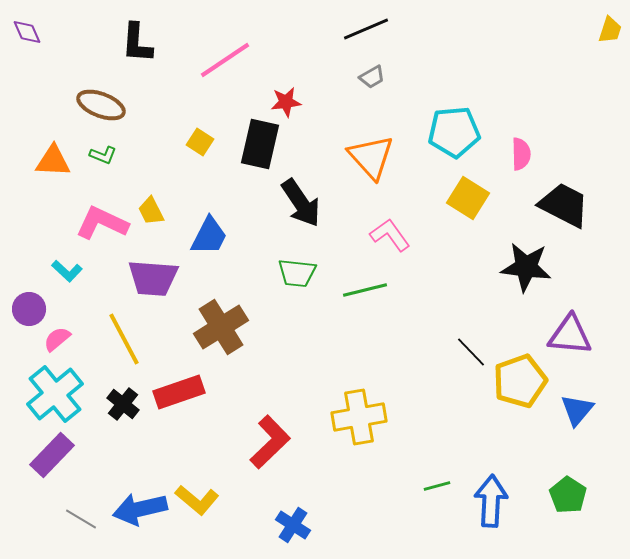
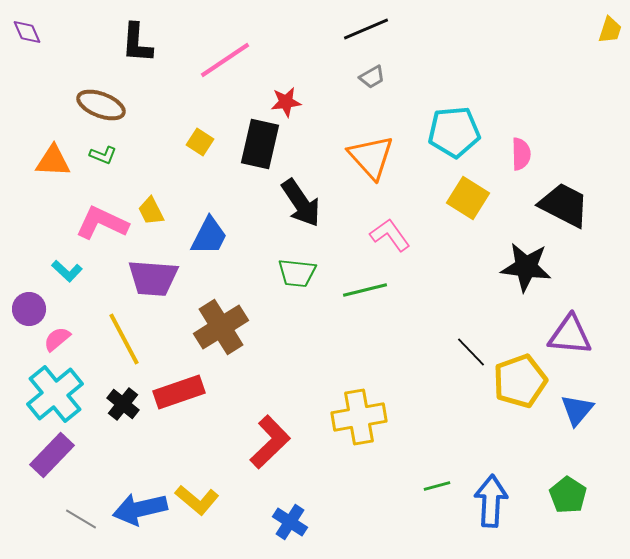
blue cross at (293, 525): moved 3 px left, 3 px up
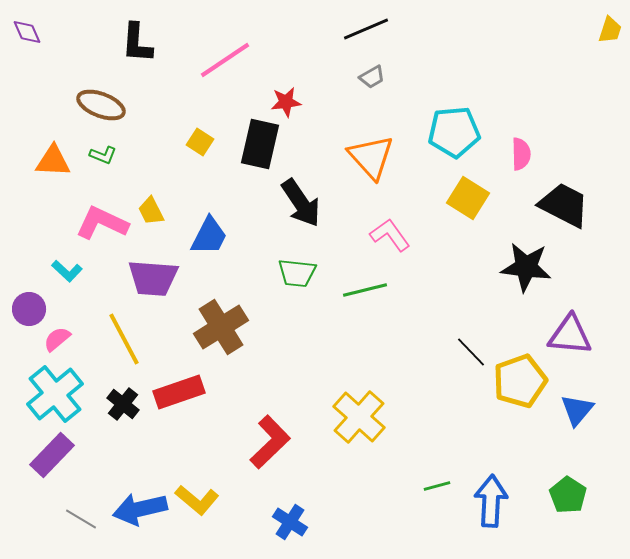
yellow cross at (359, 417): rotated 38 degrees counterclockwise
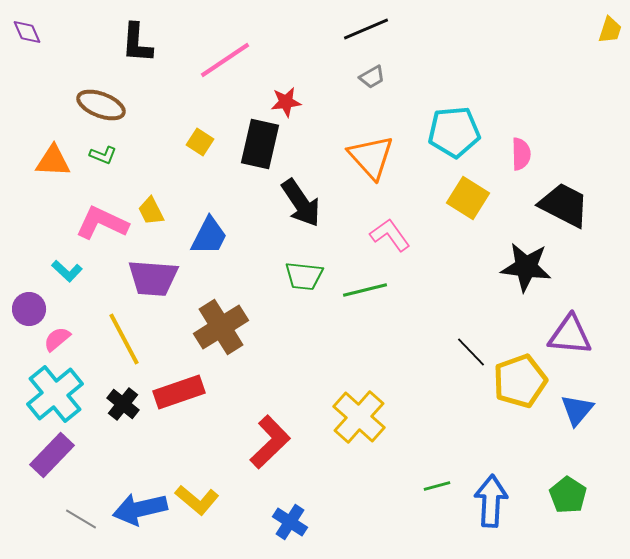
green trapezoid at (297, 273): moved 7 px right, 3 px down
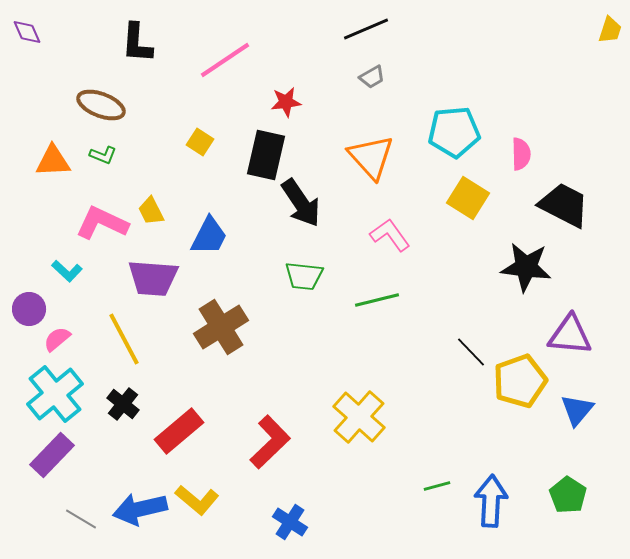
black rectangle at (260, 144): moved 6 px right, 11 px down
orange triangle at (53, 161): rotated 6 degrees counterclockwise
green line at (365, 290): moved 12 px right, 10 px down
red rectangle at (179, 392): moved 39 px down; rotated 21 degrees counterclockwise
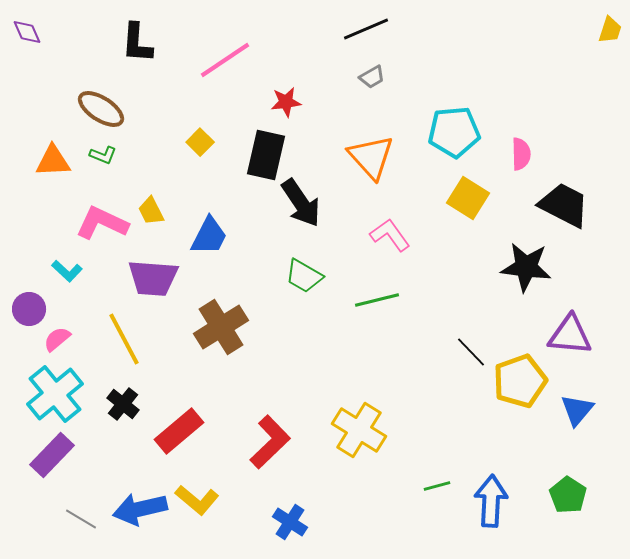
brown ellipse at (101, 105): moved 4 px down; rotated 12 degrees clockwise
yellow square at (200, 142): rotated 12 degrees clockwise
green trapezoid at (304, 276): rotated 24 degrees clockwise
yellow cross at (359, 417): moved 13 px down; rotated 10 degrees counterclockwise
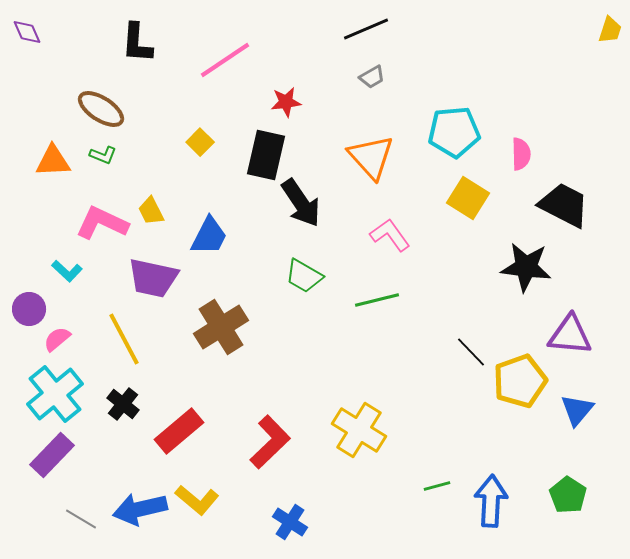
purple trapezoid at (153, 278): rotated 8 degrees clockwise
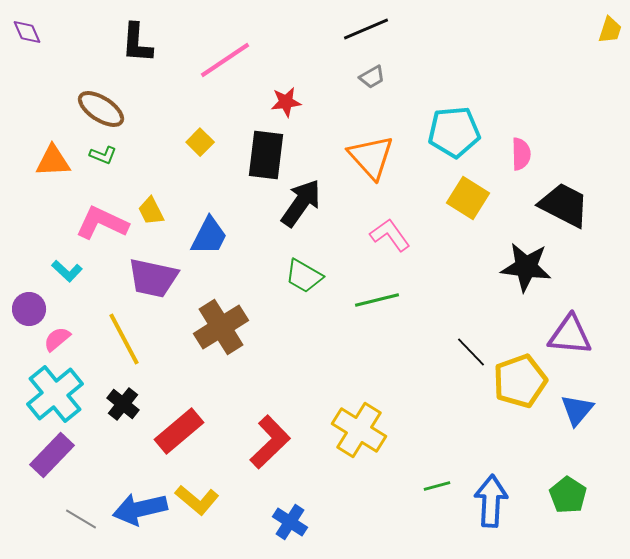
black rectangle at (266, 155): rotated 6 degrees counterclockwise
black arrow at (301, 203): rotated 111 degrees counterclockwise
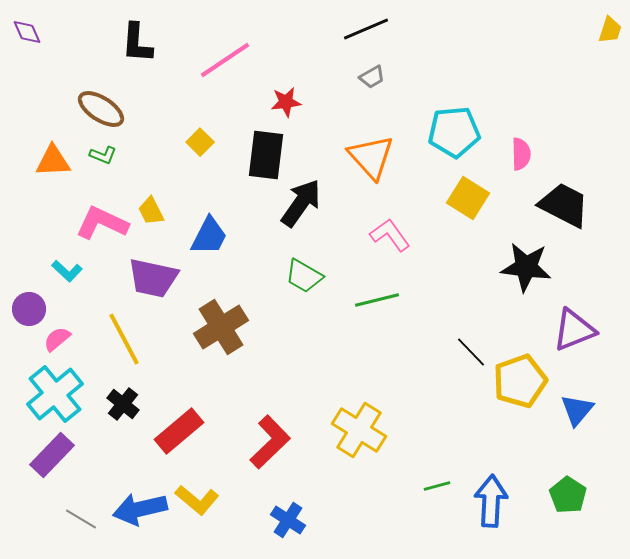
purple triangle at (570, 335): moved 4 px right, 5 px up; rotated 27 degrees counterclockwise
blue cross at (290, 522): moved 2 px left, 2 px up
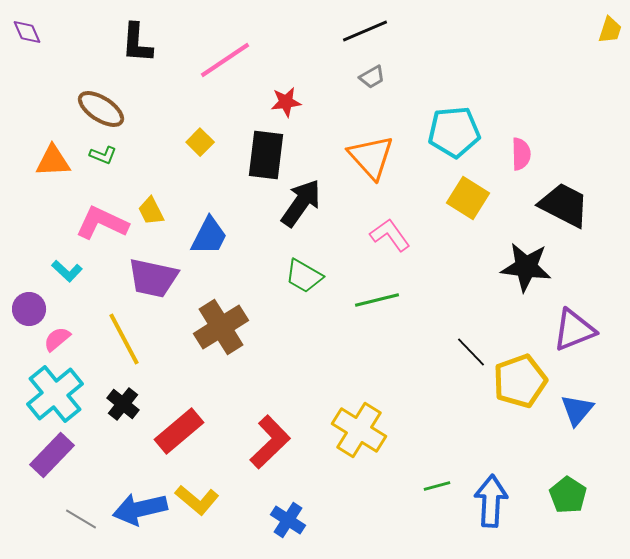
black line at (366, 29): moved 1 px left, 2 px down
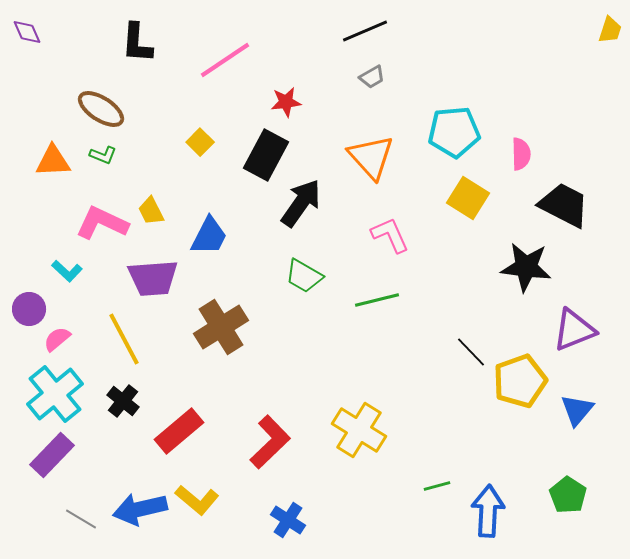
black rectangle at (266, 155): rotated 21 degrees clockwise
pink L-shape at (390, 235): rotated 12 degrees clockwise
purple trapezoid at (153, 278): rotated 16 degrees counterclockwise
black cross at (123, 404): moved 3 px up
blue arrow at (491, 501): moved 3 px left, 10 px down
